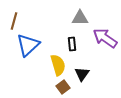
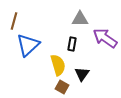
gray triangle: moved 1 px down
black rectangle: rotated 16 degrees clockwise
brown square: moved 1 px left; rotated 24 degrees counterclockwise
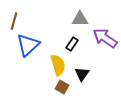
black rectangle: rotated 24 degrees clockwise
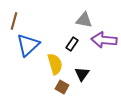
gray triangle: moved 4 px right, 1 px down; rotated 12 degrees clockwise
purple arrow: moved 1 px left, 2 px down; rotated 30 degrees counterclockwise
yellow semicircle: moved 3 px left, 1 px up
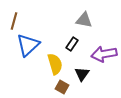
purple arrow: moved 14 px down; rotated 15 degrees counterclockwise
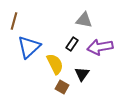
blue triangle: moved 1 px right, 2 px down
purple arrow: moved 4 px left, 7 px up
yellow semicircle: rotated 10 degrees counterclockwise
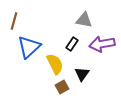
purple arrow: moved 2 px right, 3 px up
brown square: rotated 32 degrees clockwise
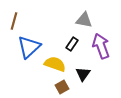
purple arrow: moved 1 px left, 2 px down; rotated 80 degrees clockwise
yellow semicircle: rotated 45 degrees counterclockwise
black triangle: moved 1 px right
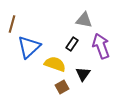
brown line: moved 2 px left, 3 px down
